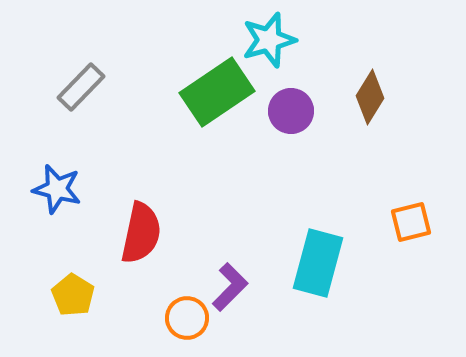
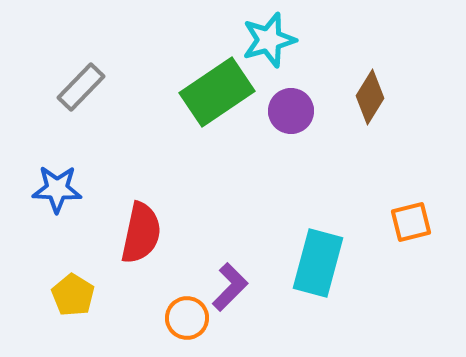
blue star: rotated 12 degrees counterclockwise
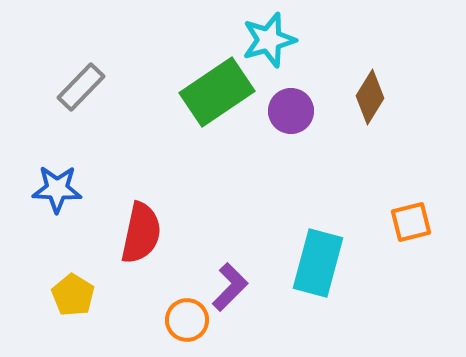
orange circle: moved 2 px down
